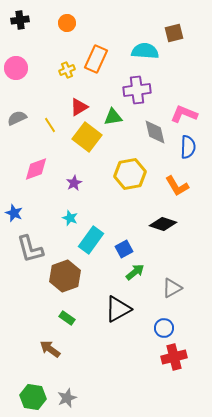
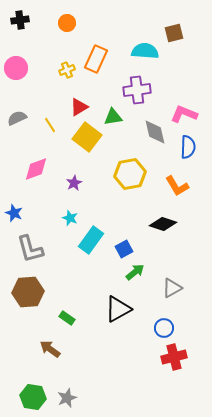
brown hexagon: moved 37 px left, 16 px down; rotated 16 degrees clockwise
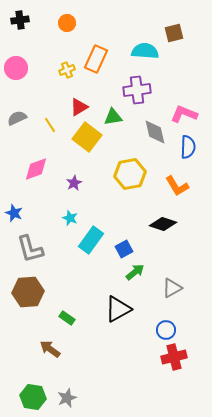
blue circle: moved 2 px right, 2 px down
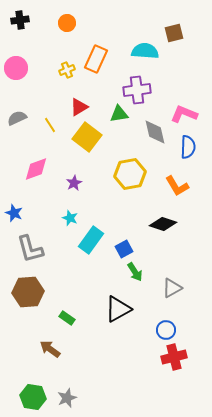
green triangle: moved 6 px right, 3 px up
green arrow: rotated 96 degrees clockwise
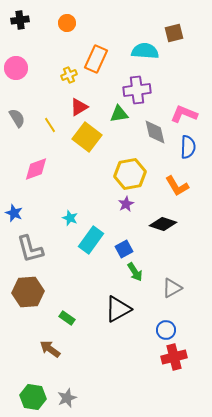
yellow cross: moved 2 px right, 5 px down
gray semicircle: rotated 84 degrees clockwise
purple star: moved 52 px right, 21 px down
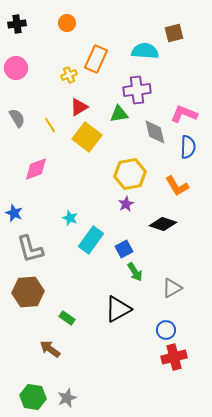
black cross: moved 3 px left, 4 px down
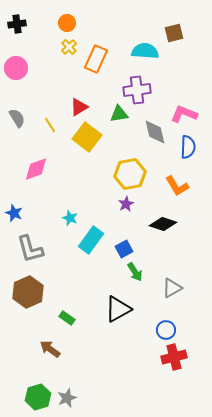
yellow cross: moved 28 px up; rotated 21 degrees counterclockwise
brown hexagon: rotated 20 degrees counterclockwise
green hexagon: moved 5 px right; rotated 25 degrees counterclockwise
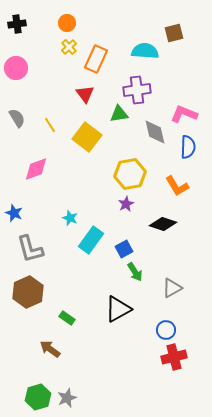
red triangle: moved 6 px right, 13 px up; rotated 36 degrees counterclockwise
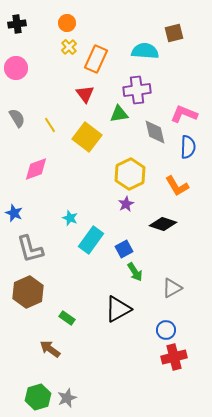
yellow hexagon: rotated 16 degrees counterclockwise
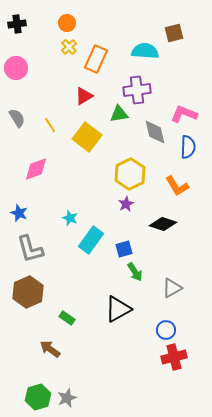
red triangle: moved 1 px left, 2 px down; rotated 36 degrees clockwise
blue star: moved 5 px right
blue square: rotated 12 degrees clockwise
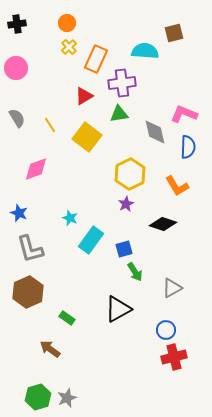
purple cross: moved 15 px left, 7 px up
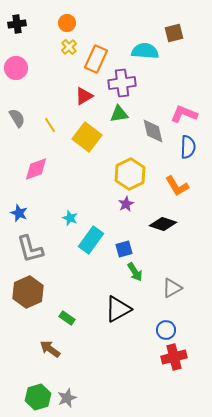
gray diamond: moved 2 px left, 1 px up
